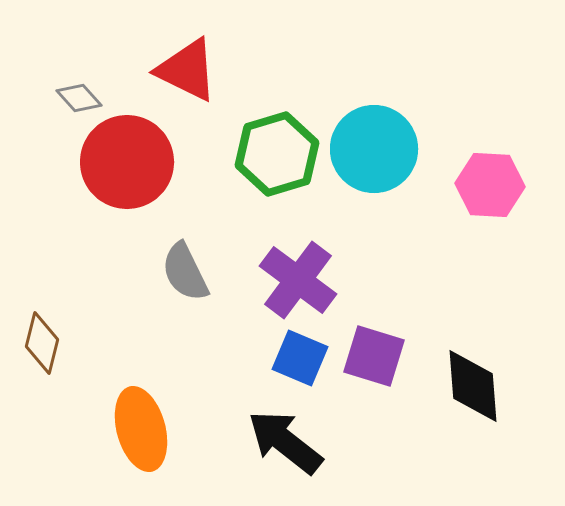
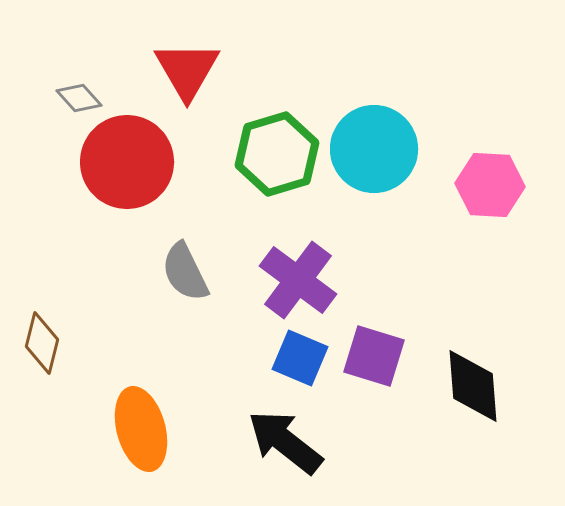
red triangle: rotated 34 degrees clockwise
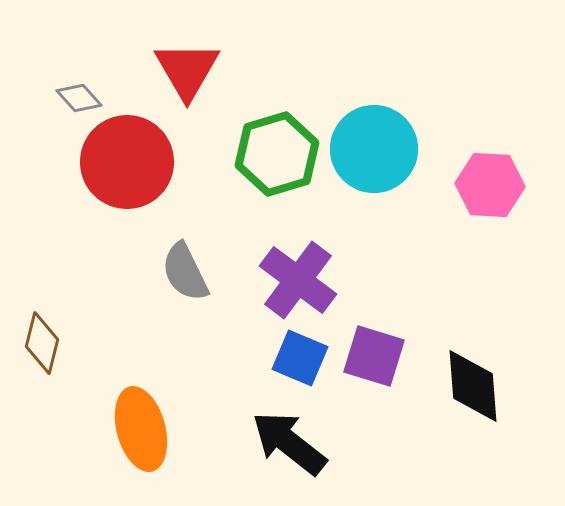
black arrow: moved 4 px right, 1 px down
